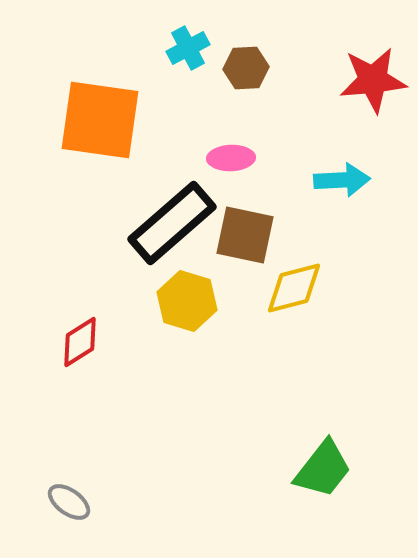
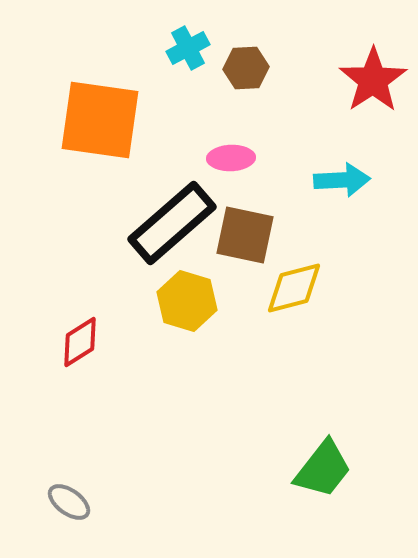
red star: rotated 28 degrees counterclockwise
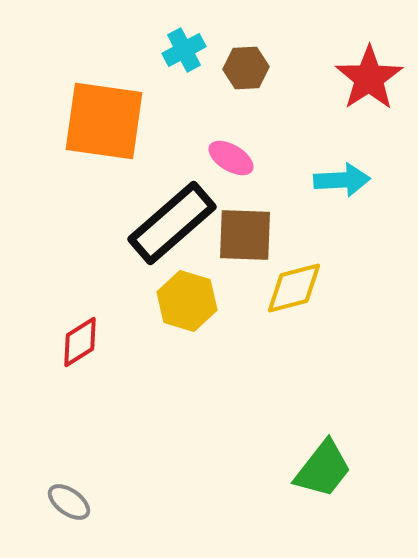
cyan cross: moved 4 px left, 2 px down
red star: moved 4 px left, 2 px up
orange square: moved 4 px right, 1 px down
pink ellipse: rotated 33 degrees clockwise
brown square: rotated 10 degrees counterclockwise
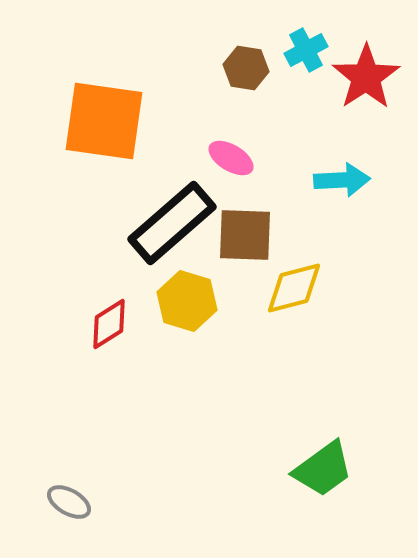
cyan cross: moved 122 px right
brown hexagon: rotated 12 degrees clockwise
red star: moved 3 px left, 1 px up
red diamond: moved 29 px right, 18 px up
green trapezoid: rotated 16 degrees clockwise
gray ellipse: rotated 6 degrees counterclockwise
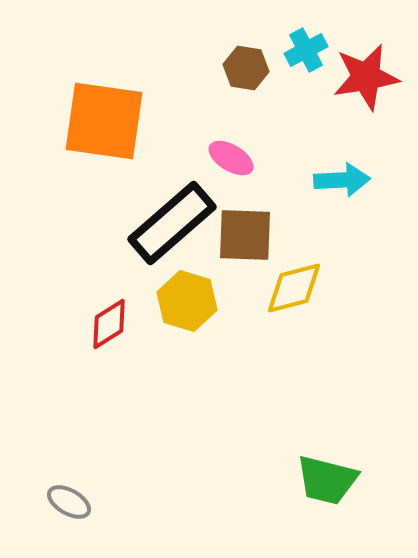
red star: rotated 24 degrees clockwise
green trapezoid: moved 4 px right, 11 px down; rotated 50 degrees clockwise
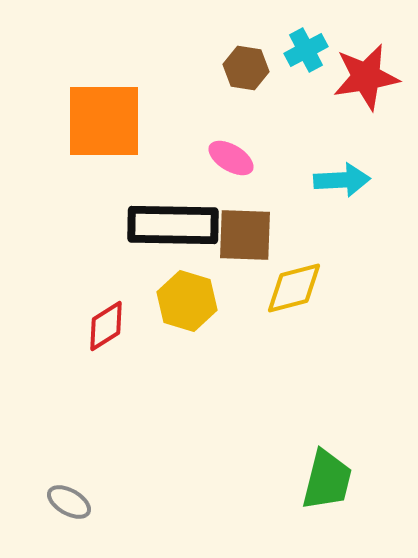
orange square: rotated 8 degrees counterclockwise
black rectangle: moved 1 px right, 2 px down; rotated 42 degrees clockwise
red diamond: moved 3 px left, 2 px down
green trapezoid: rotated 90 degrees counterclockwise
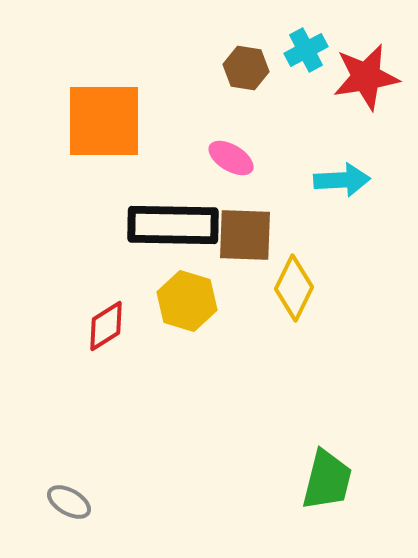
yellow diamond: rotated 50 degrees counterclockwise
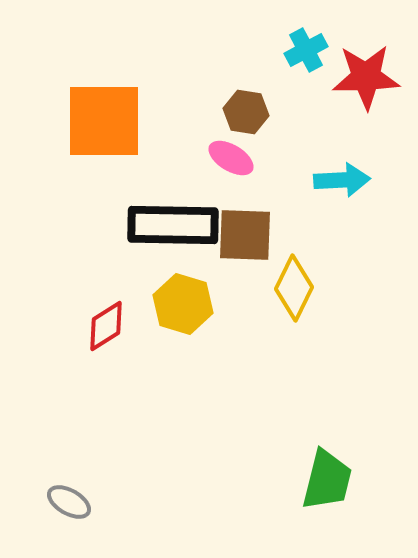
brown hexagon: moved 44 px down
red star: rotated 8 degrees clockwise
yellow hexagon: moved 4 px left, 3 px down
